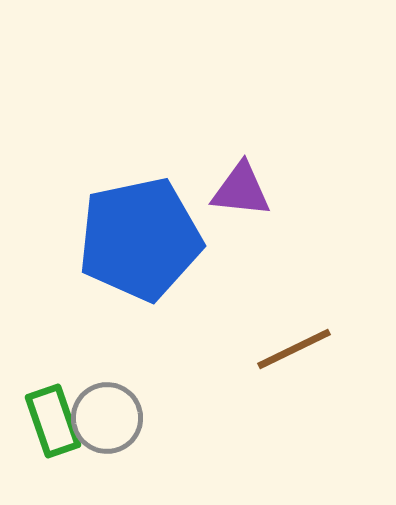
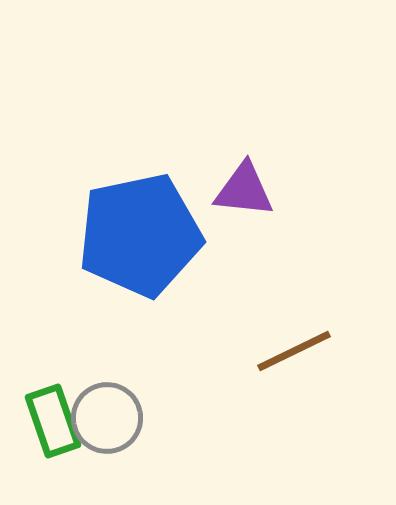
purple triangle: moved 3 px right
blue pentagon: moved 4 px up
brown line: moved 2 px down
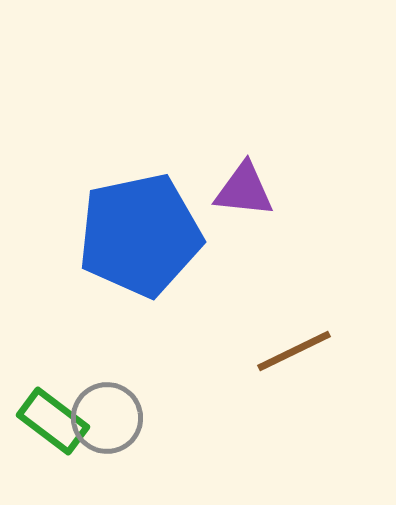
green rectangle: rotated 34 degrees counterclockwise
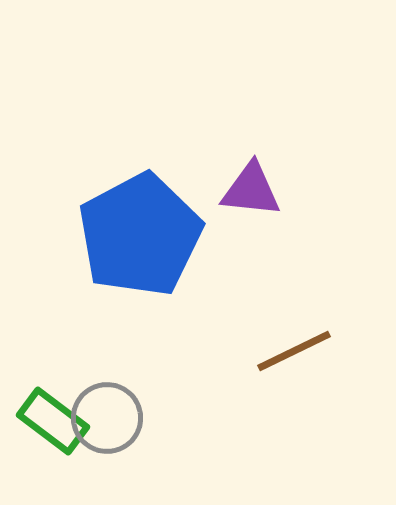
purple triangle: moved 7 px right
blue pentagon: rotated 16 degrees counterclockwise
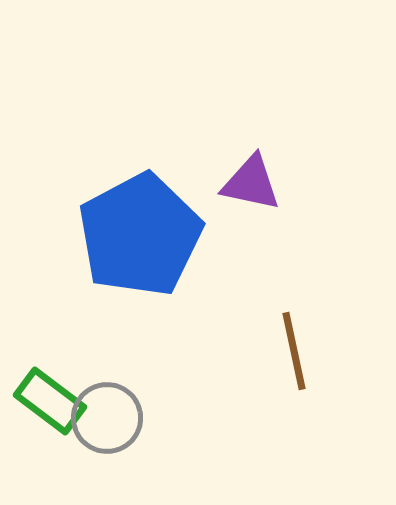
purple triangle: moved 7 px up; rotated 6 degrees clockwise
brown line: rotated 76 degrees counterclockwise
green rectangle: moved 3 px left, 20 px up
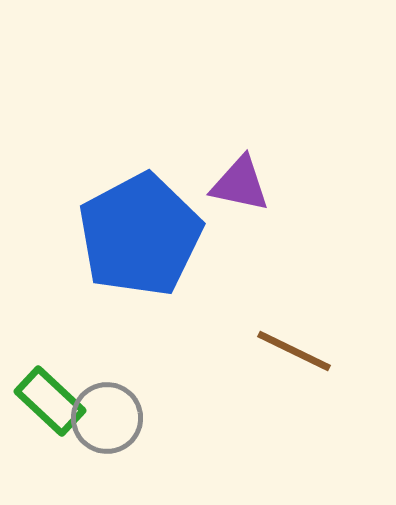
purple triangle: moved 11 px left, 1 px down
brown line: rotated 52 degrees counterclockwise
green rectangle: rotated 6 degrees clockwise
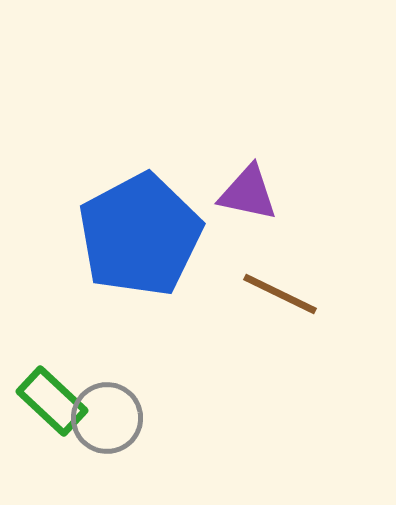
purple triangle: moved 8 px right, 9 px down
brown line: moved 14 px left, 57 px up
green rectangle: moved 2 px right
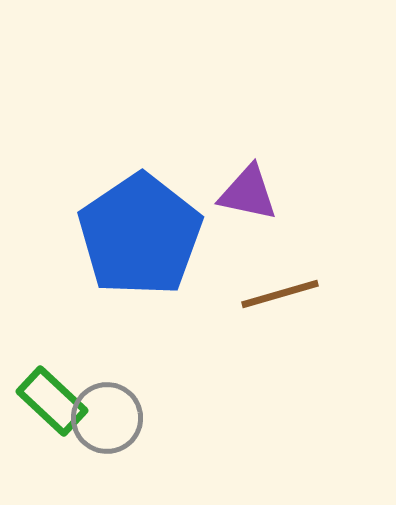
blue pentagon: rotated 6 degrees counterclockwise
brown line: rotated 42 degrees counterclockwise
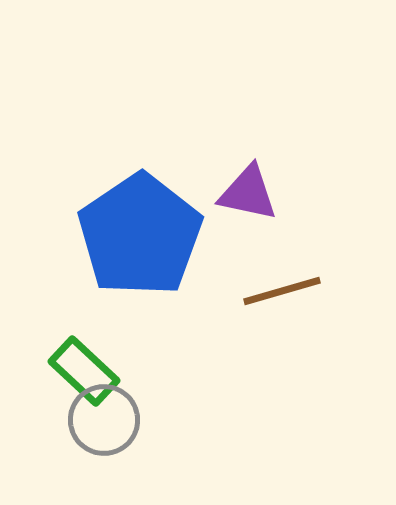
brown line: moved 2 px right, 3 px up
green rectangle: moved 32 px right, 30 px up
gray circle: moved 3 px left, 2 px down
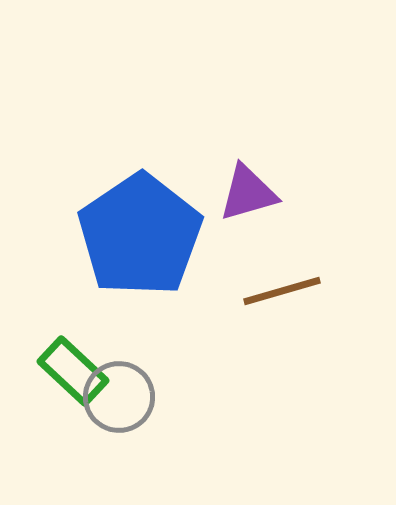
purple triangle: rotated 28 degrees counterclockwise
green rectangle: moved 11 px left
gray circle: moved 15 px right, 23 px up
